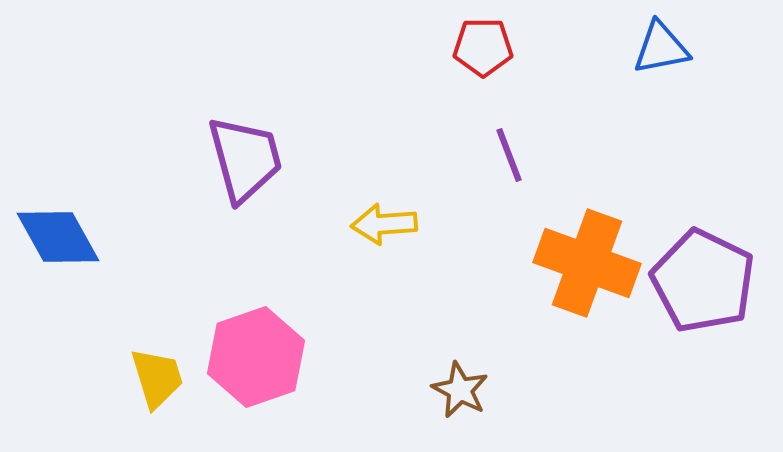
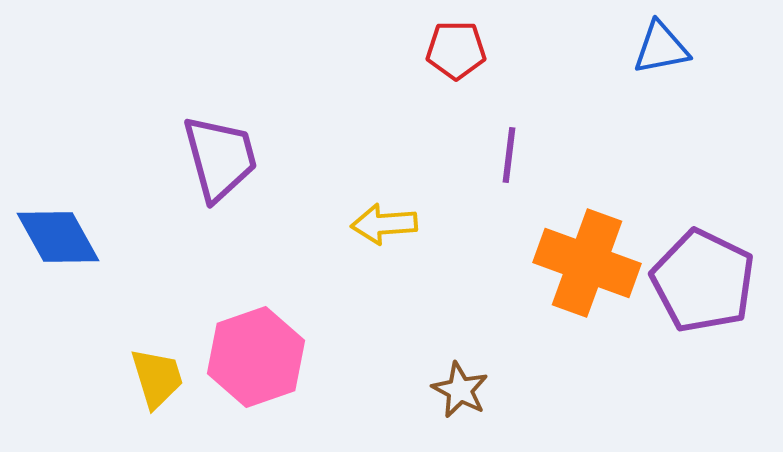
red pentagon: moved 27 px left, 3 px down
purple line: rotated 28 degrees clockwise
purple trapezoid: moved 25 px left, 1 px up
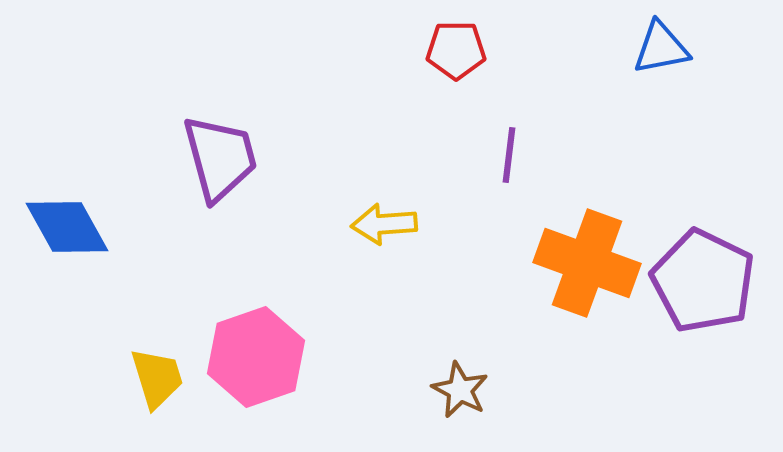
blue diamond: moved 9 px right, 10 px up
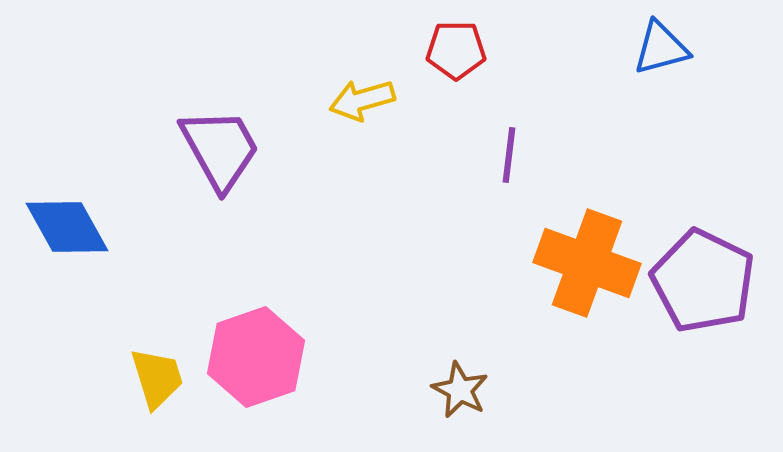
blue triangle: rotated 4 degrees counterclockwise
purple trapezoid: moved 9 px up; rotated 14 degrees counterclockwise
yellow arrow: moved 22 px left, 124 px up; rotated 12 degrees counterclockwise
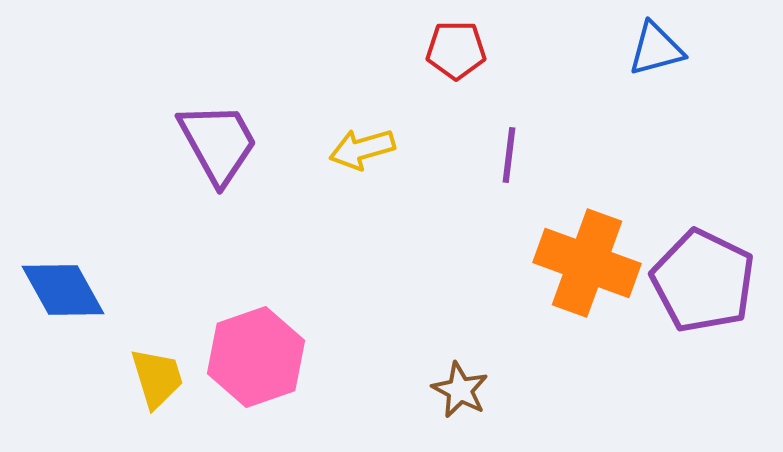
blue triangle: moved 5 px left, 1 px down
yellow arrow: moved 49 px down
purple trapezoid: moved 2 px left, 6 px up
blue diamond: moved 4 px left, 63 px down
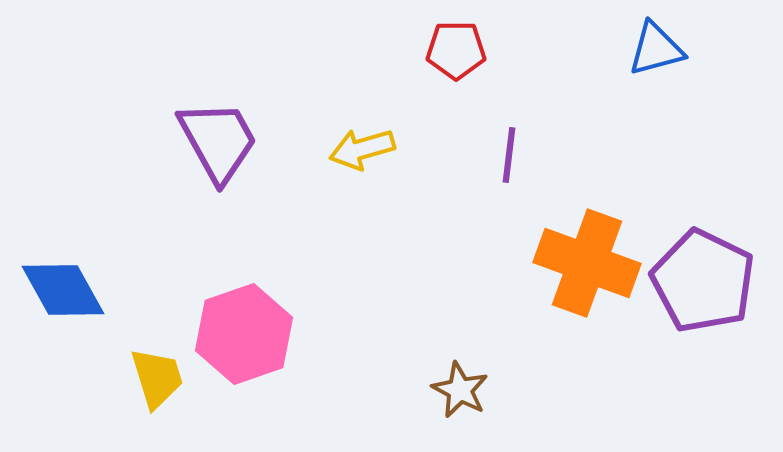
purple trapezoid: moved 2 px up
pink hexagon: moved 12 px left, 23 px up
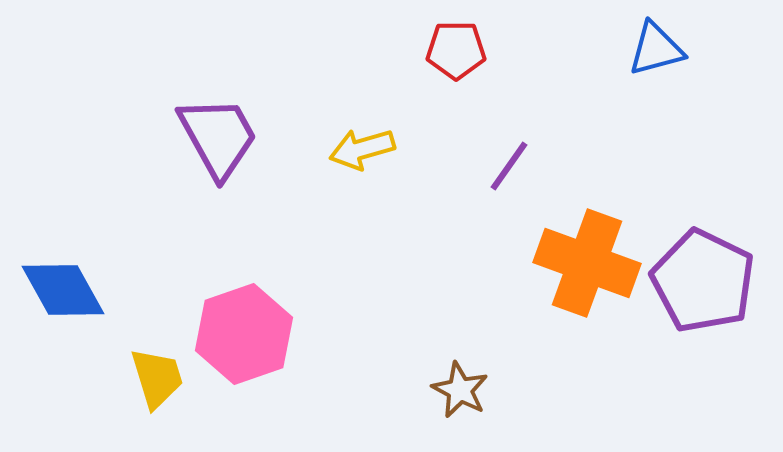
purple trapezoid: moved 4 px up
purple line: moved 11 px down; rotated 28 degrees clockwise
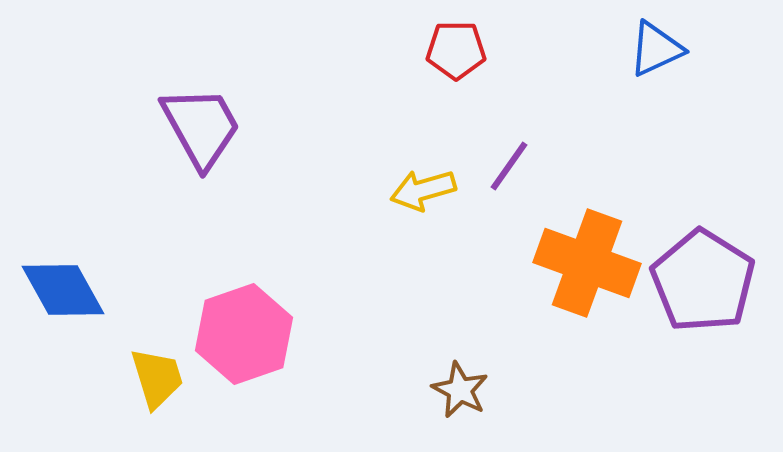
blue triangle: rotated 10 degrees counterclockwise
purple trapezoid: moved 17 px left, 10 px up
yellow arrow: moved 61 px right, 41 px down
purple pentagon: rotated 6 degrees clockwise
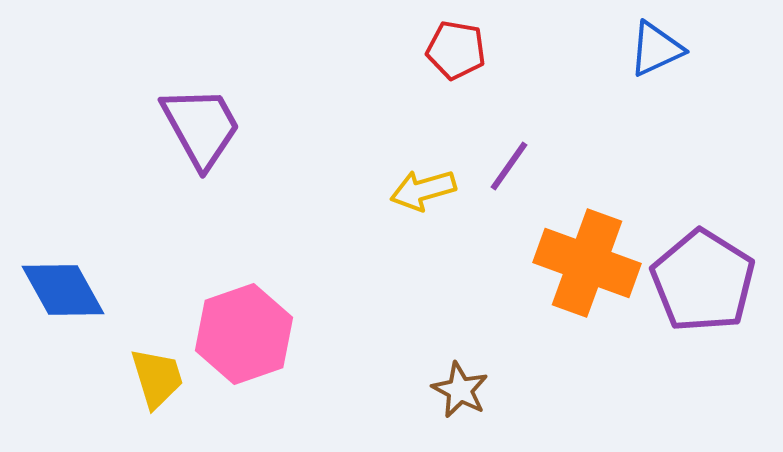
red pentagon: rotated 10 degrees clockwise
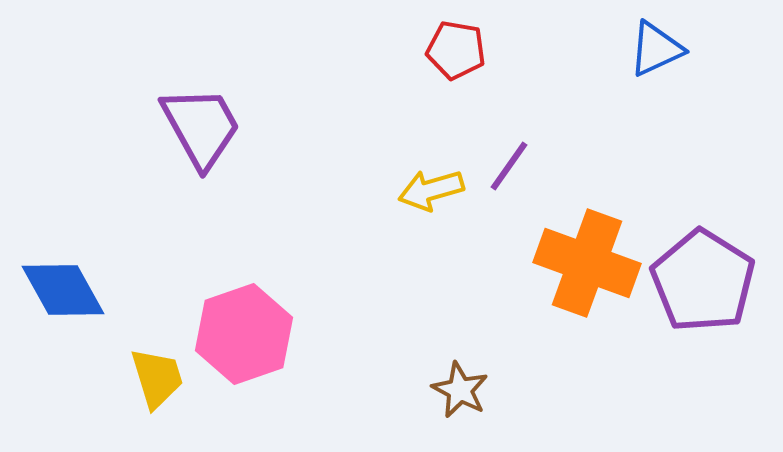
yellow arrow: moved 8 px right
